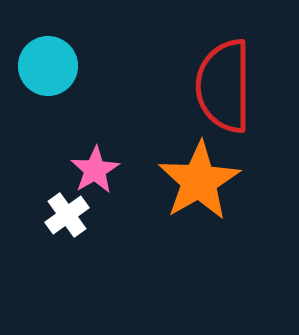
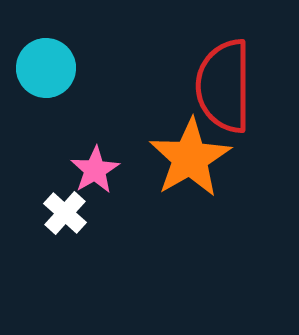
cyan circle: moved 2 px left, 2 px down
orange star: moved 9 px left, 23 px up
white cross: moved 2 px left, 2 px up; rotated 12 degrees counterclockwise
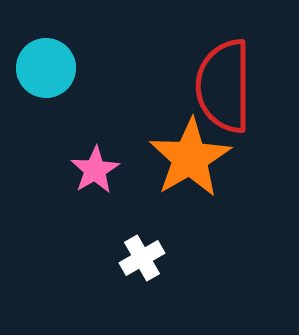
white cross: moved 77 px right, 45 px down; rotated 18 degrees clockwise
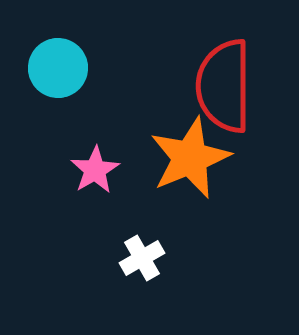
cyan circle: moved 12 px right
orange star: rotated 8 degrees clockwise
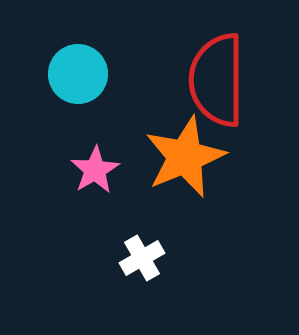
cyan circle: moved 20 px right, 6 px down
red semicircle: moved 7 px left, 6 px up
orange star: moved 5 px left, 1 px up
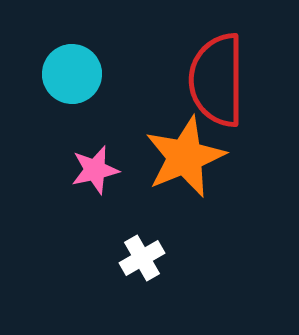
cyan circle: moved 6 px left
pink star: rotated 18 degrees clockwise
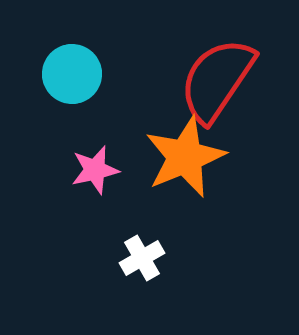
red semicircle: rotated 34 degrees clockwise
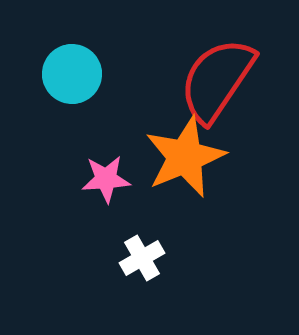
pink star: moved 11 px right, 9 px down; rotated 9 degrees clockwise
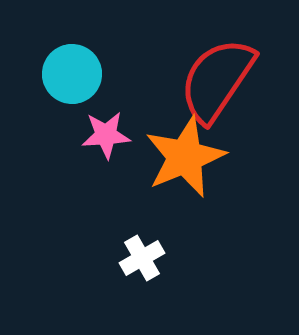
pink star: moved 44 px up
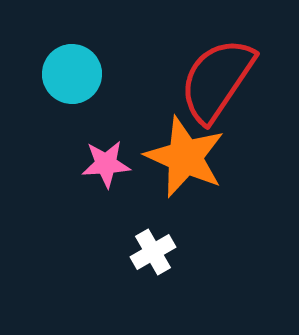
pink star: moved 29 px down
orange star: rotated 26 degrees counterclockwise
white cross: moved 11 px right, 6 px up
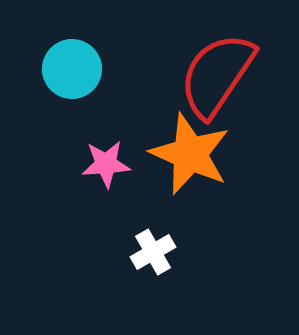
cyan circle: moved 5 px up
red semicircle: moved 5 px up
orange star: moved 5 px right, 3 px up
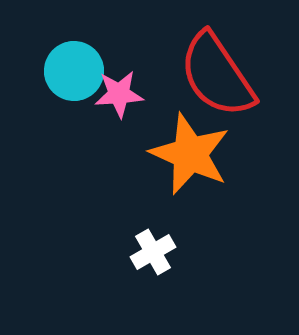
cyan circle: moved 2 px right, 2 px down
red semicircle: rotated 68 degrees counterclockwise
pink star: moved 13 px right, 70 px up
